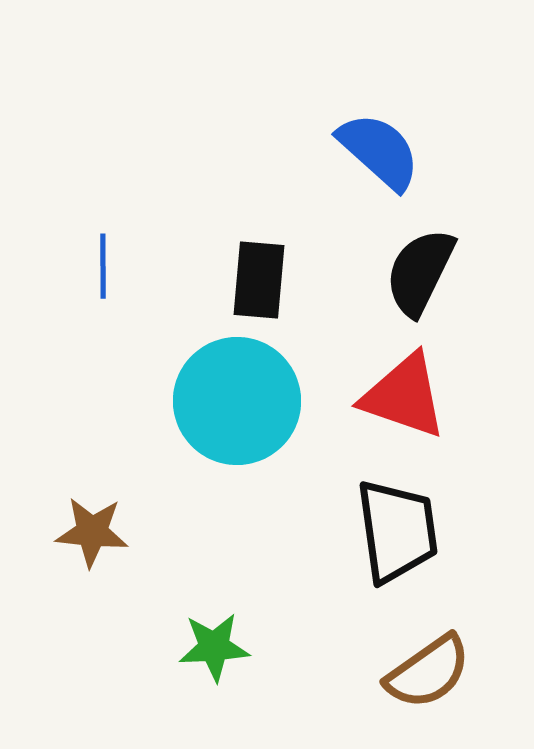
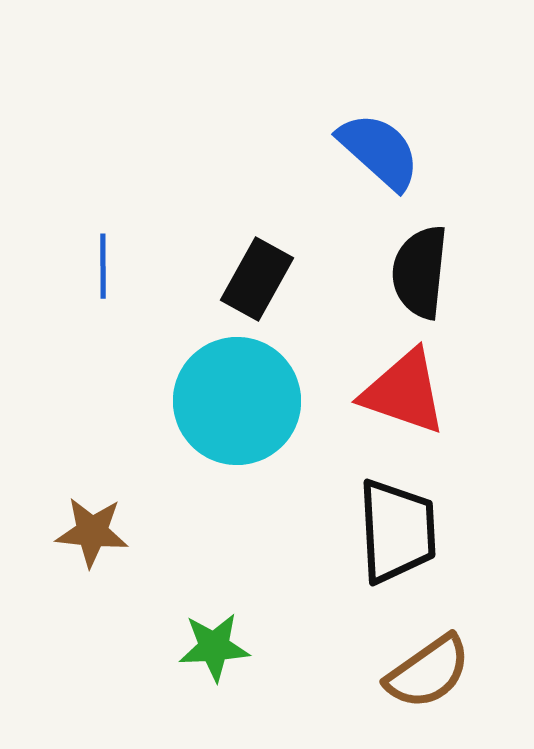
black semicircle: rotated 20 degrees counterclockwise
black rectangle: moved 2 px left, 1 px up; rotated 24 degrees clockwise
red triangle: moved 4 px up
black trapezoid: rotated 5 degrees clockwise
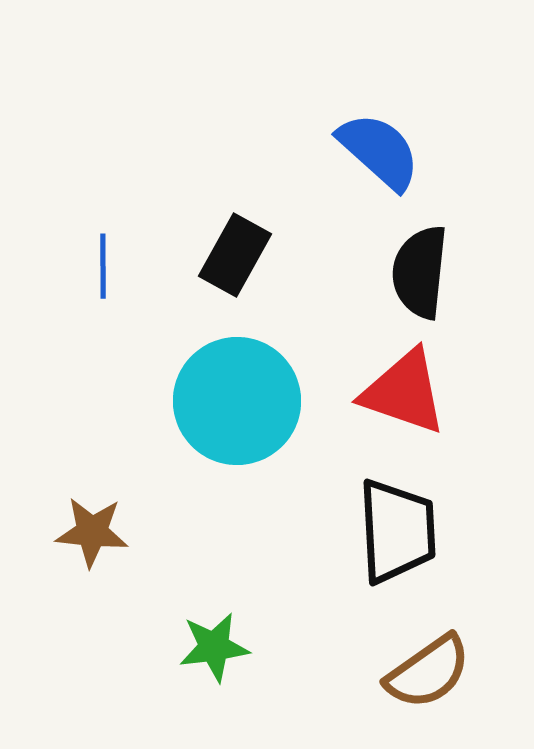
black rectangle: moved 22 px left, 24 px up
green star: rotated 4 degrees counterclockwise
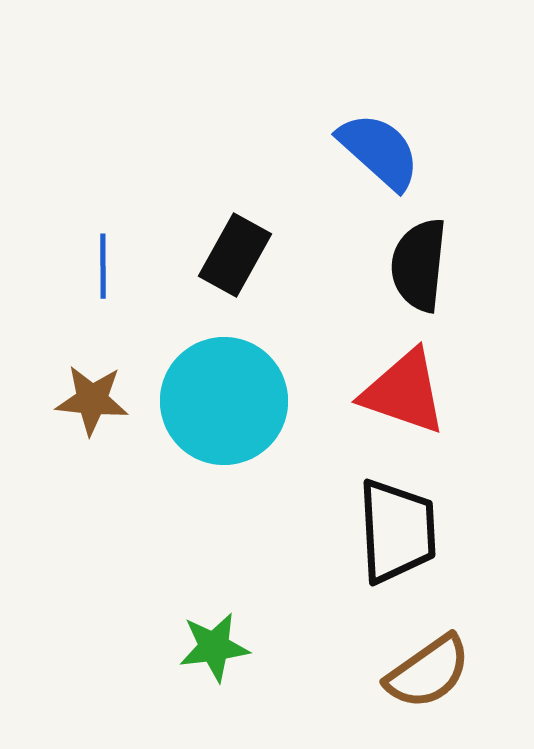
black semicircle: moved 1 px left, 7 px up
cyan circle: moved 13 px left
brown star: moved 132 px up
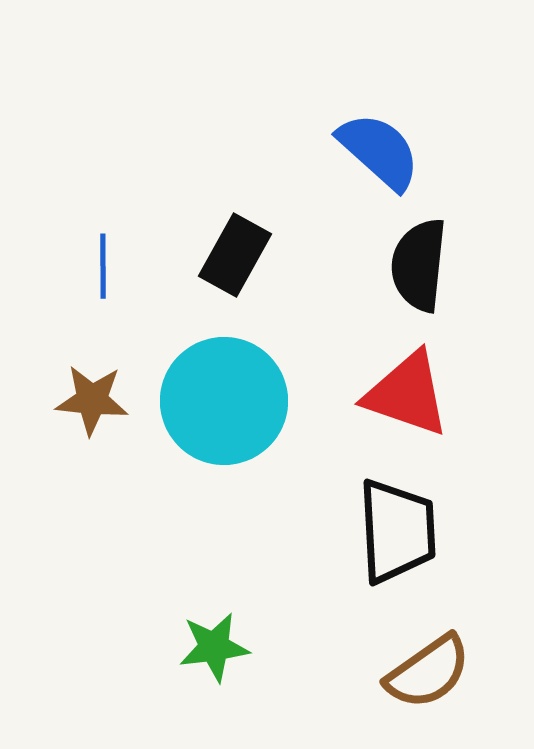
red triangle: moved 3 px right, 2 px down
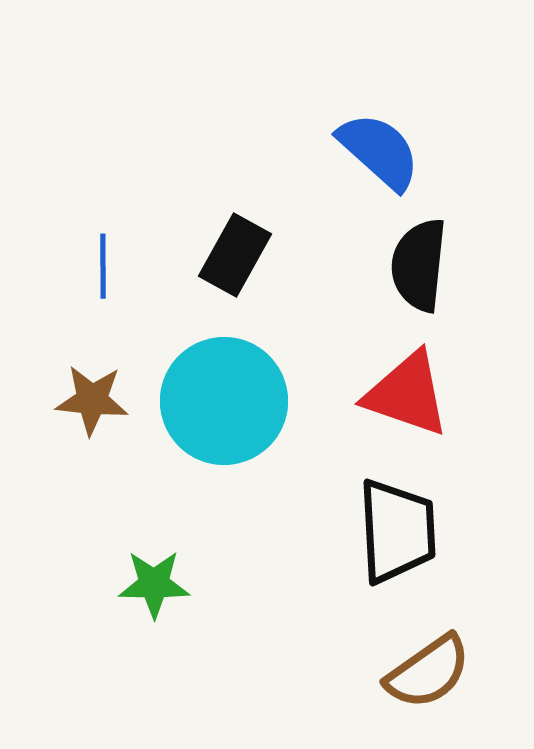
green star: moved 60 px left, 63 px up; rotated 8 degrees clockwise
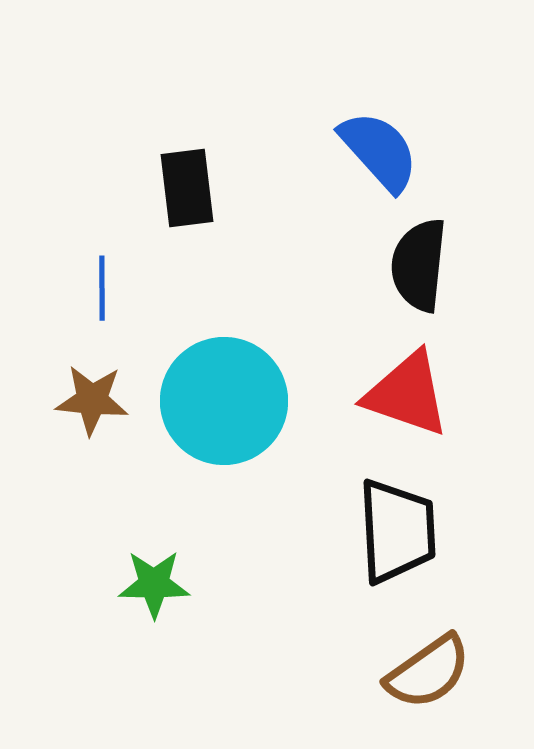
blue semicircle: rotated 6 degrees clockwise
black rectangle: moved 48 px left, 67 px up; rotated 36 degrees counterclockwise
blue line: moved 1 px left, 22 px down
